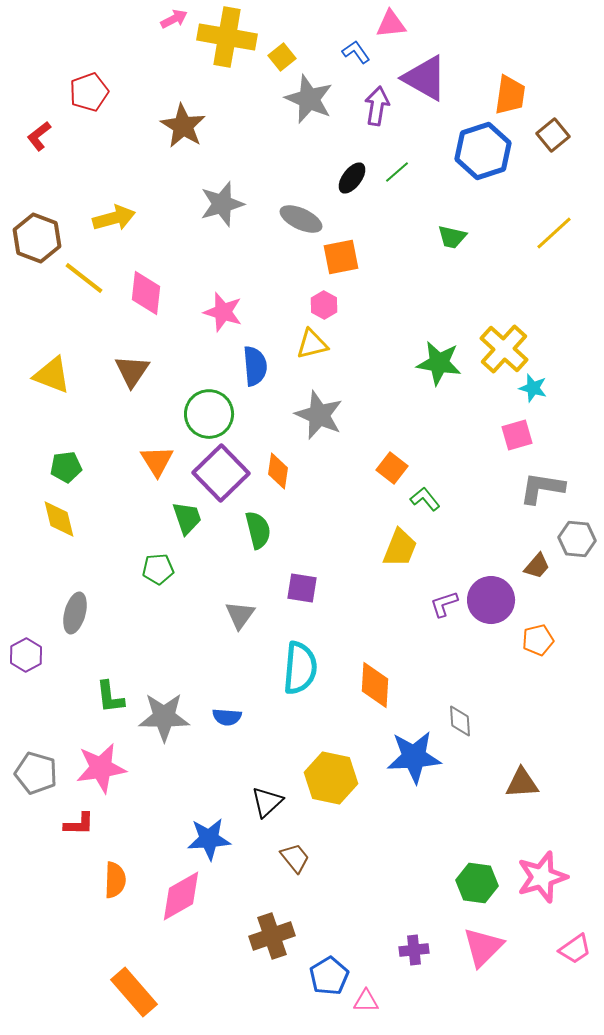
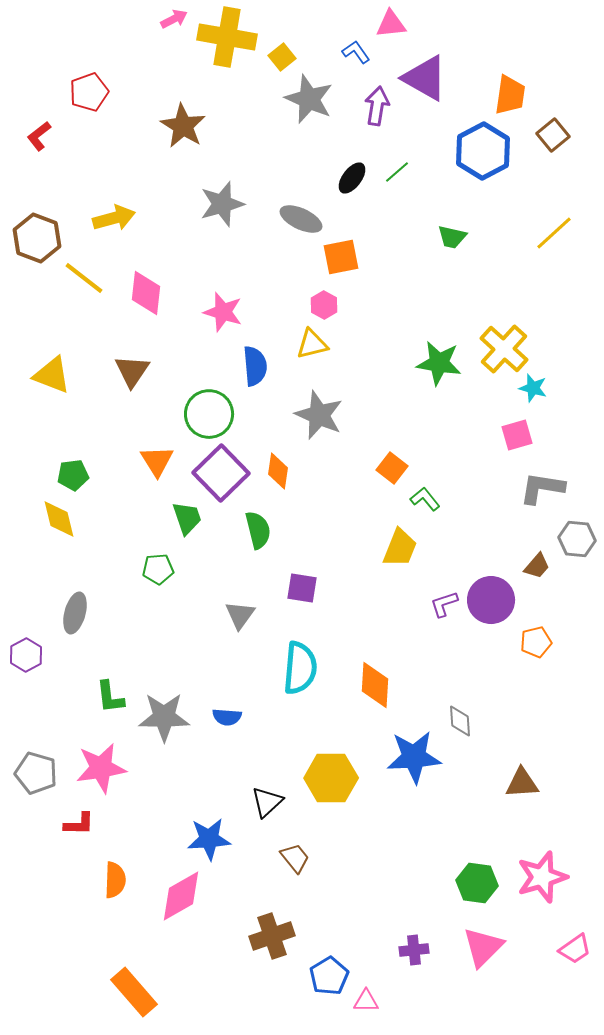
blue hexagon at (483, 151): rotated 10 degrees counterclockwise
green pentagon at (66, 467): moved 7 px right, 8 px down
orange pentagon at (538, 640): moved 2 px left, 2 px down
yellow hexagon at (331, 778): rotated 12 degrees counterclockwise
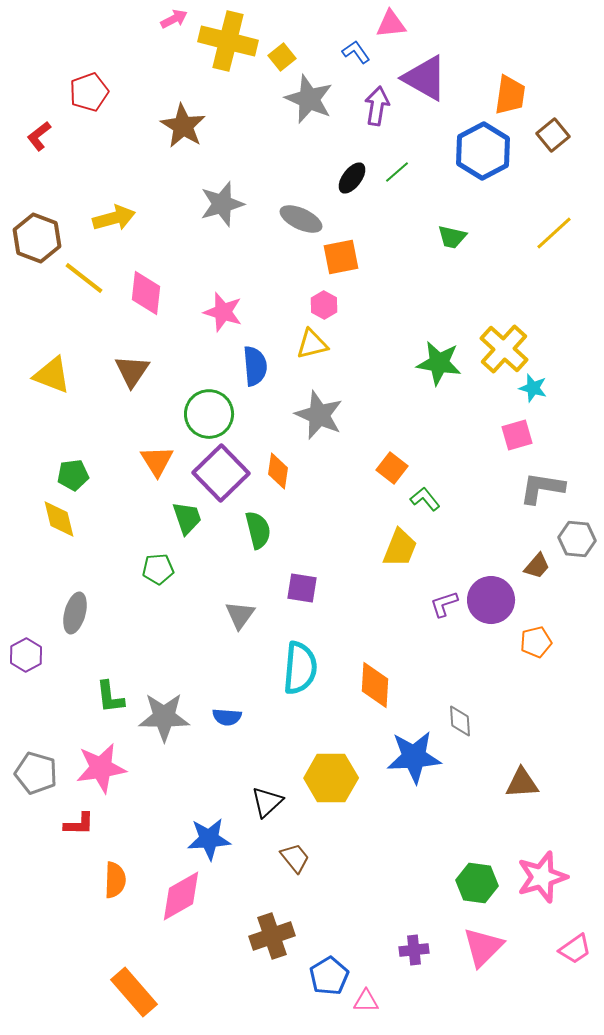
yellow cross at (227, 37): moved 1 px right, 4 px down; rotated 4 degrees clockwise
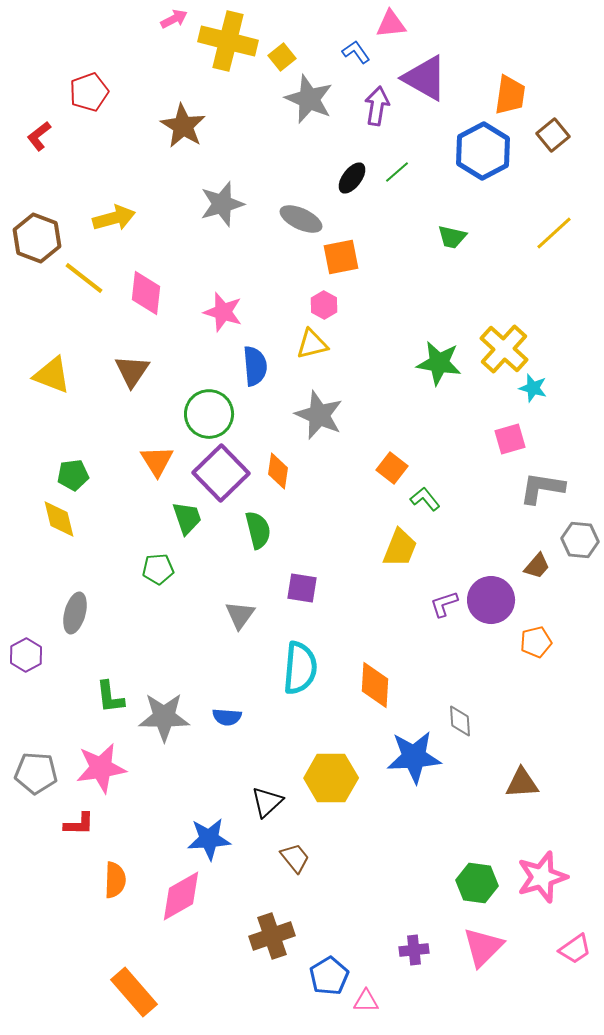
pink square at (517, 435): moved 7 px left, 4 px down
gray hexagon at (577, 539): moved 3 px right, 1 px down
gray pentagon at (36, 773): rotated 12 degrees counterclockwise
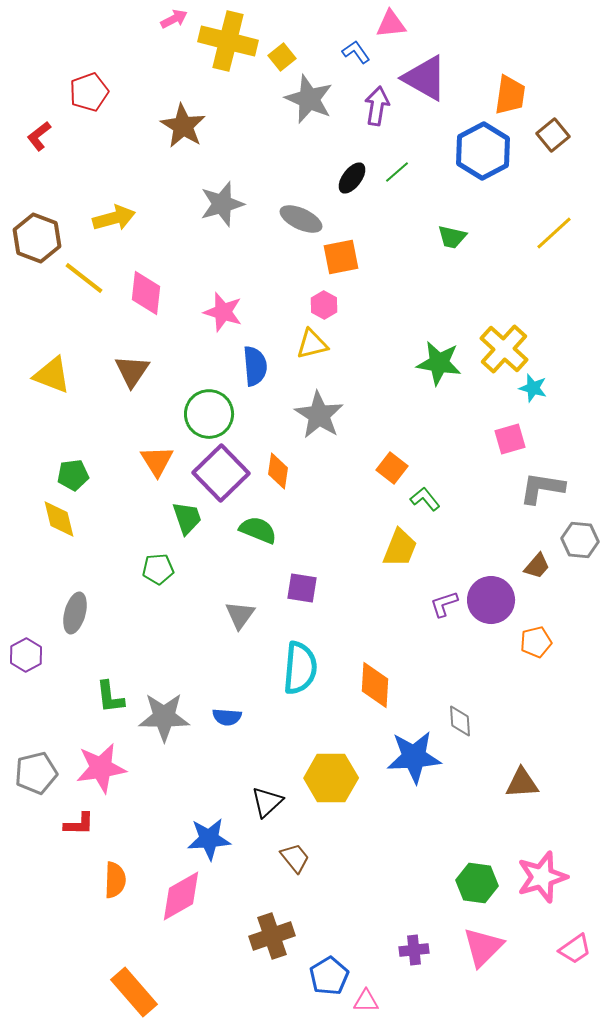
gray star at (319, 415): rotated 9 degrees clockwise
green semicircle at (258, 530): rotated 54 degrees counterclockwise
gray pentagon at (36, 773): rotated 18 degrees counterclockwise
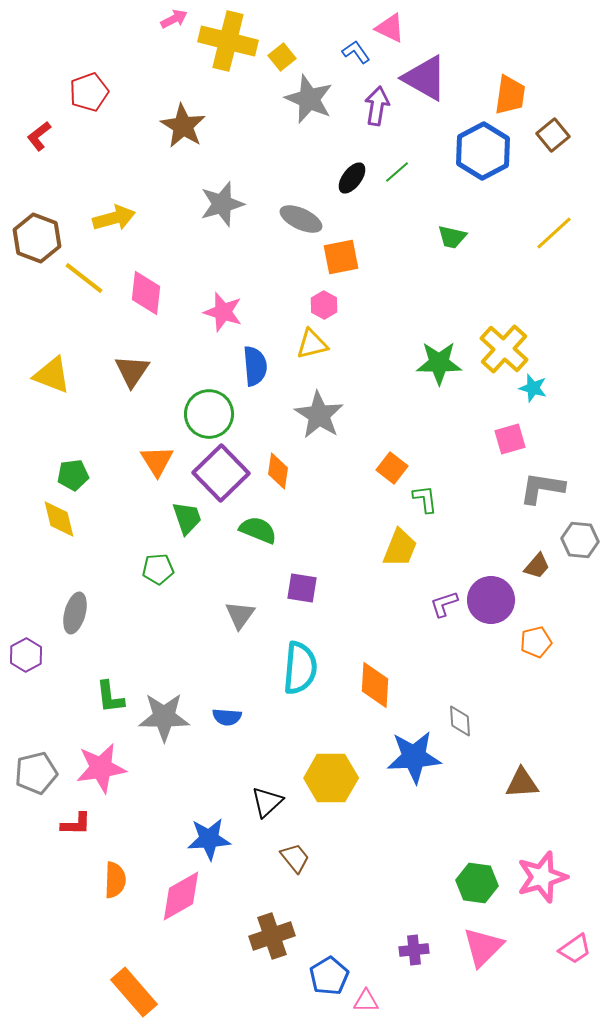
pink triangle at (391, 24): moved 1 px left, 4 px down; rotated 32 degrees clockwise
green star at (439, 363): rotated 9 degrees counterclockwise
green L-shape at (425, 499): rotated 32 degrees clockwise
red L-shape at (79, 824): moved 3 px left
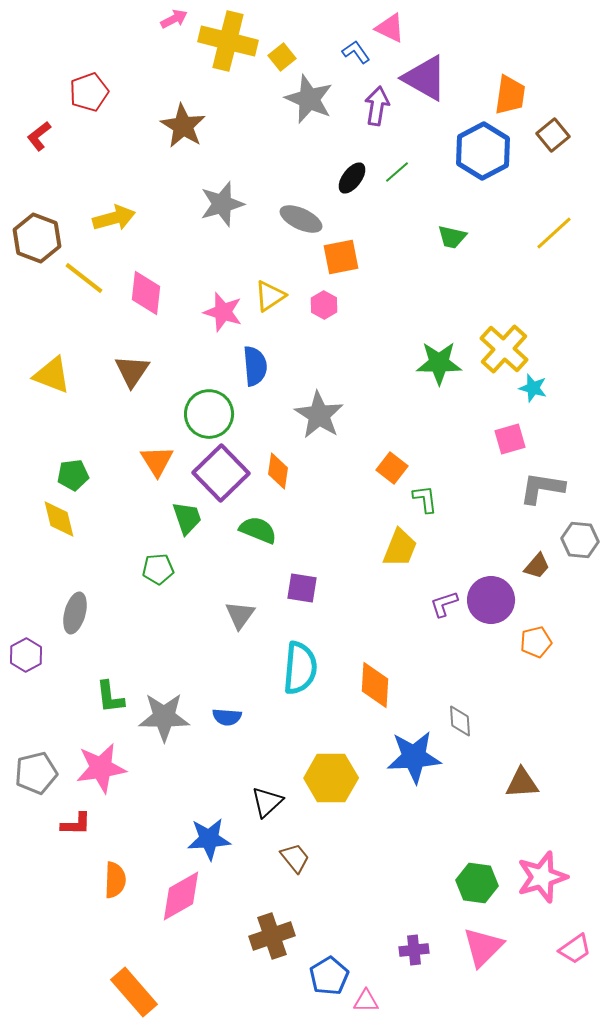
yellow triangle at (312, 344): moved 42 px left, 48 px up; rotated 20 degrees counterclockwise
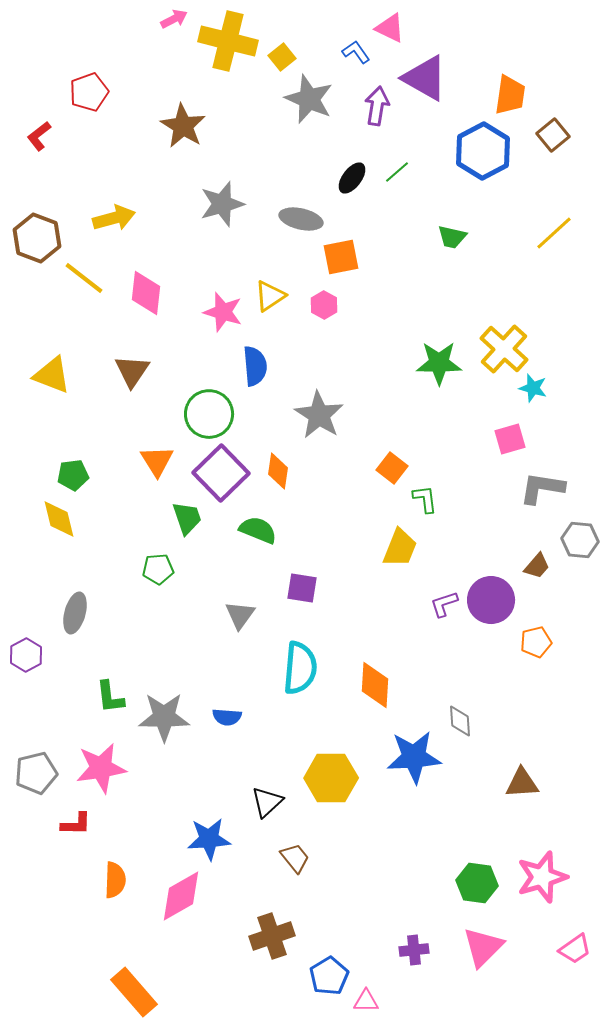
gray ellipse at (301, 219): rotated 12 degrees counterclockwise
